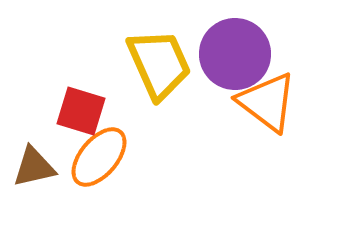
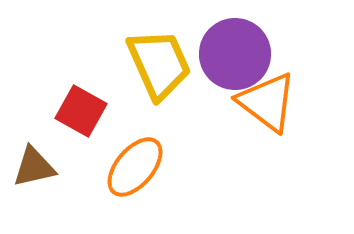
red square: rotated 12 degrees clockwise
orange ellipse: moved 36 px right, 10 px down
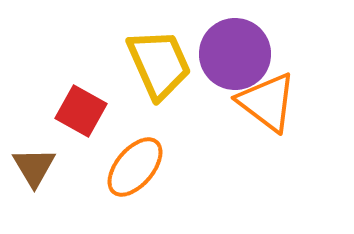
brown triangle: rotated 48 degrees counterclockwise
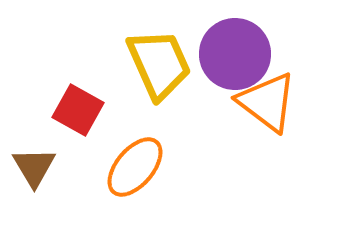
red square: moved 3 px left, 1 px up
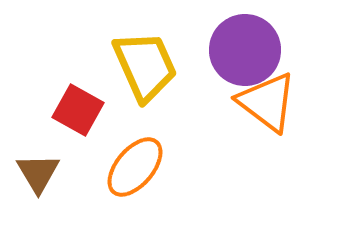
purple circle: moved 10 px right, 4 px up
yellow trapezoid: moved 14 px left, 2 px down
brown triangle: moved 4 px right, 6 px down
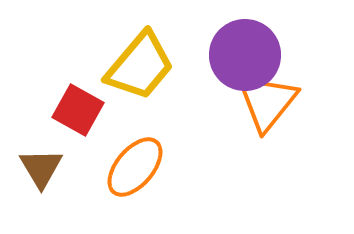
purple circle: moved 5 px down
yellow trapezoid: moved 5 px left; rotated 64 degrees clockwise
orange triangle: rotated 32 degrees clockwise
brown triangle: moved 3 px right, 5 px up
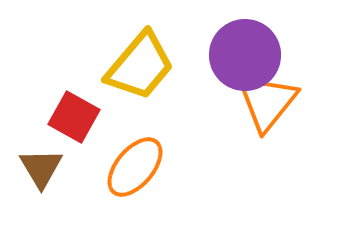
red square: moved 4 px left, 7 px down
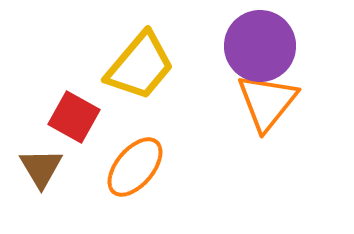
purple circle: moved 15 px right, 9 px up
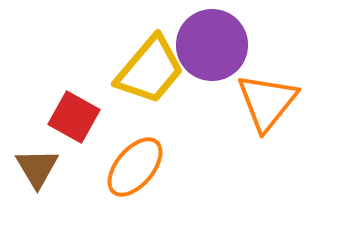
purple circle: moved 48 px left, 1 px up
yellow trapezoid: moved 10 px right, 4 px down
brown triangle: moved 4 px left
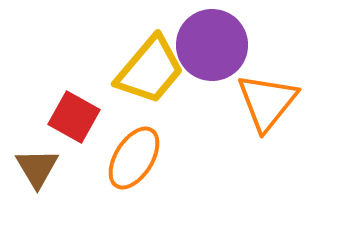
orange ellipse: moved 1 px left, 9 px up; rotated 8 degrees counterclockwise
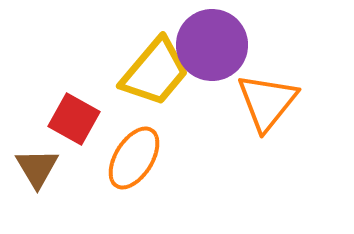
yellow trapezoid: moved 5 px right, 2 px down
red square: moved 2 px down
